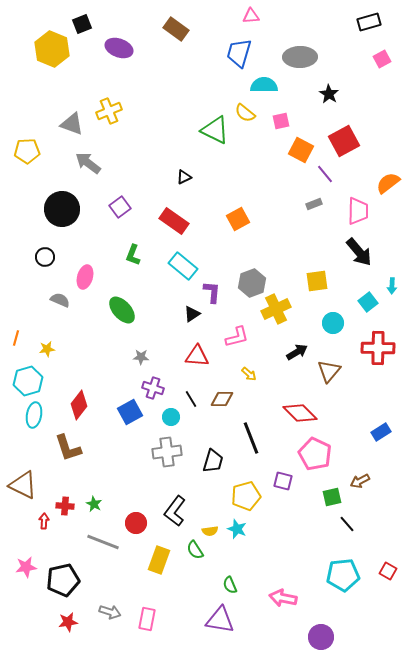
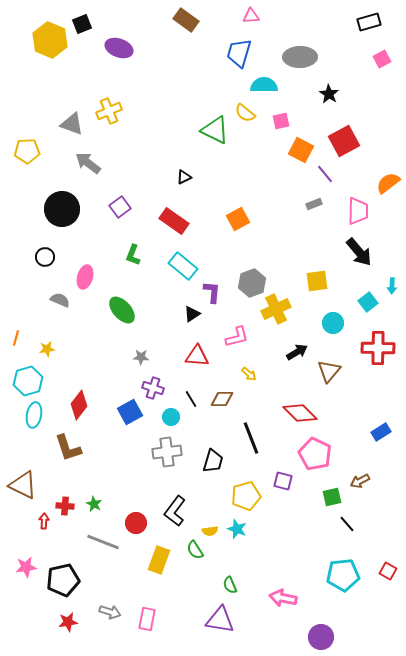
brown rectangle at (176, 29): moved 10 px right, 9 px up
yellow hexagon at (52, 49): moved 2 px left, 9 px up
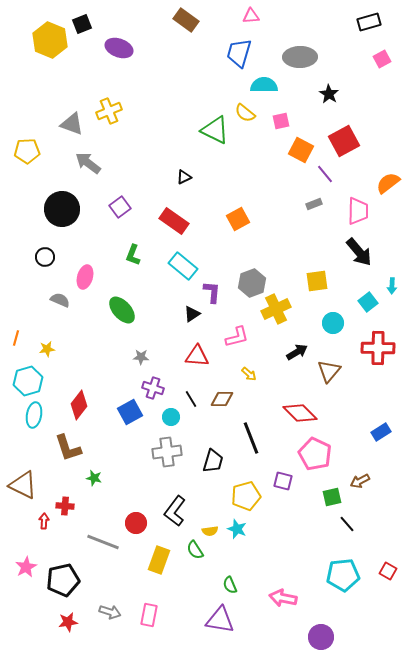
green star at (94, 504): moved 26 px up; rotated 14 degrees counterclockwise
pink star at (26, 567): rotated 20 degrees counterclockwise
pink rectangle at (147, 619): moved 2 px right, 4 px up
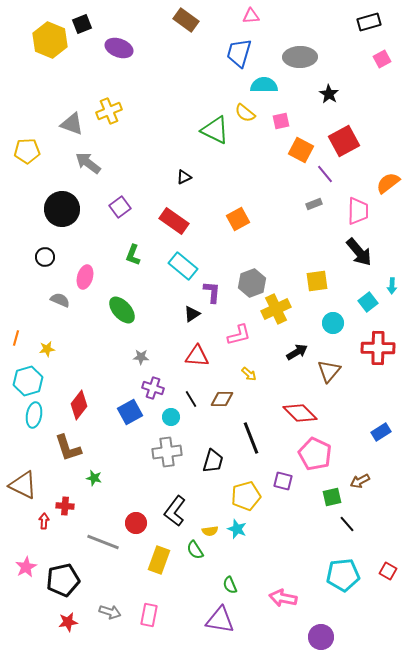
pink L-shape at (237, 337): moved 2 px right, 2 px up
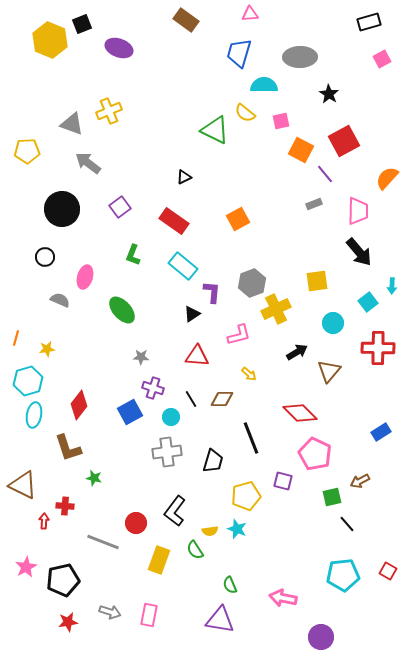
pink triangle at (251, 16): moved 1 px left, 2 px up
orange semicircle at (388, 183): moved 1 px left, 5 px up; rotated 10 degrees counterclockwise
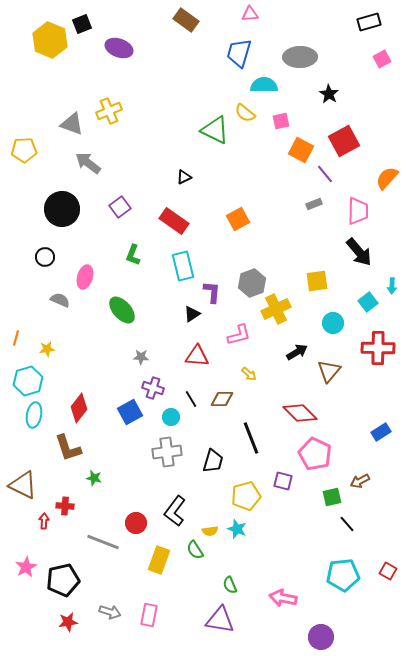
yellow pentagon at (27, 151): moved 3 px left, 1 px up
cyan rectangle at (183, 266): rotated 36 degrees clockwise
red diamond at (79, 405): moved 3 px down
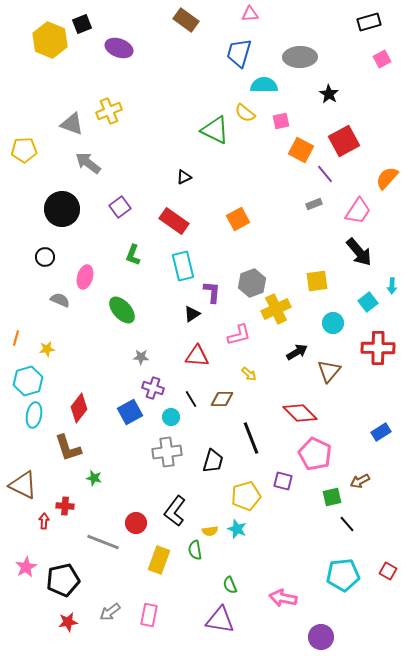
pink trapezoid at (358, 211): rotated 32 degrees clockwise
green semicircle at (195, 550): rotated 24 degrees clockwise
gray arrow at (110, 612): rotated 125 degrees clockwise
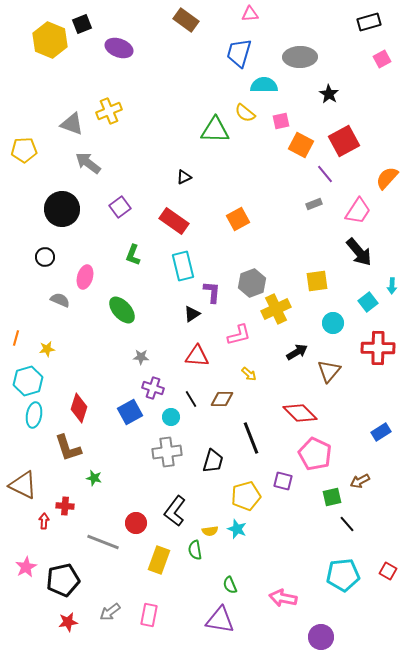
green triangle at (215, 130): rotated 24 degrees counterclockwise
orange square at (301, 150): moved 5 px up
red diamond at (79, 408): rotated 20 degrees counterclockwise
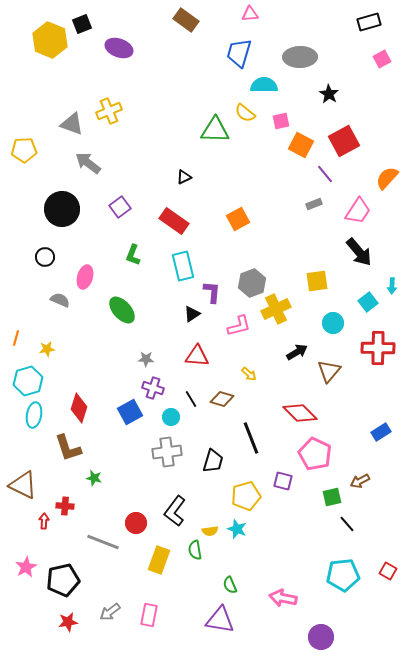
pink L-shape at (239, 335): moved 9 px up
gray star at (141, 357): moved 5 px right, 2 px down
brown diamond at (222, 399): rotated 15 degrees clockwise
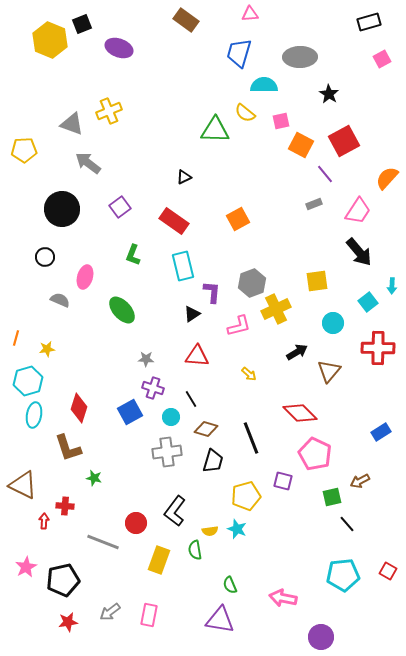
brown diamond at (222, 399): moved 16 px left, 30 px down
